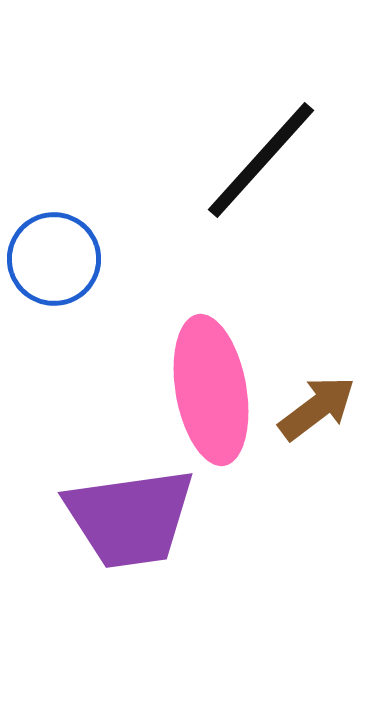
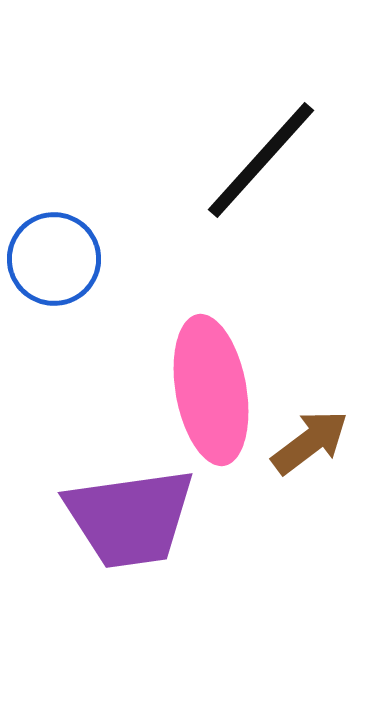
brown arrow: moved 7 px left, 34 px down
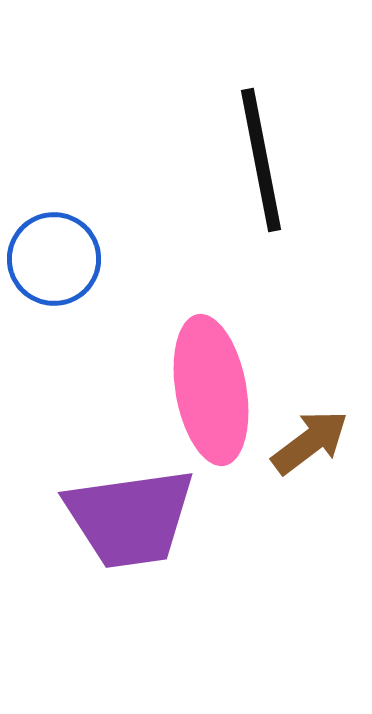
black line: rotated 53 degrees counterclockwise
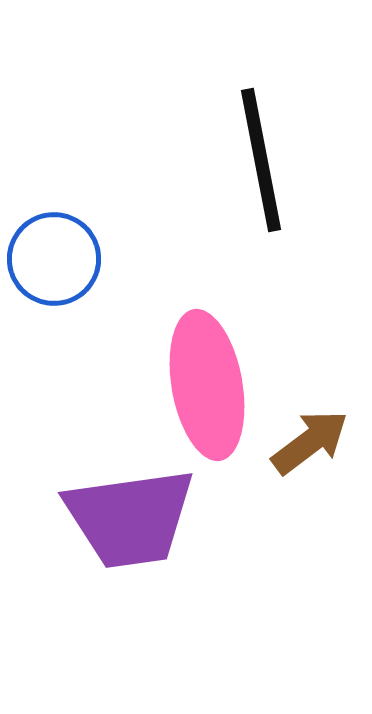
pink ellipse: moved 4 px left, 5 px up
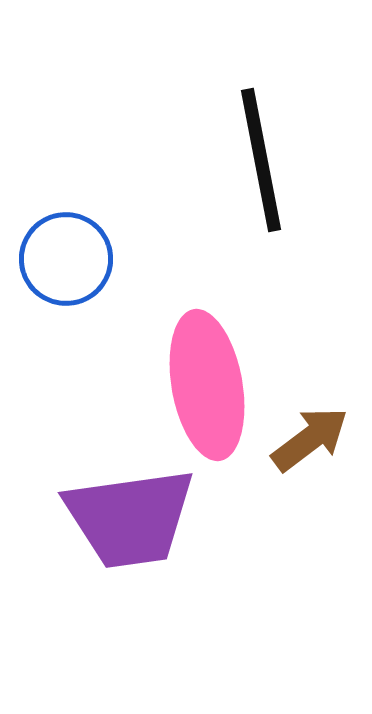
blue circle: moved 12 px right
brown arrow: moved 3 px up
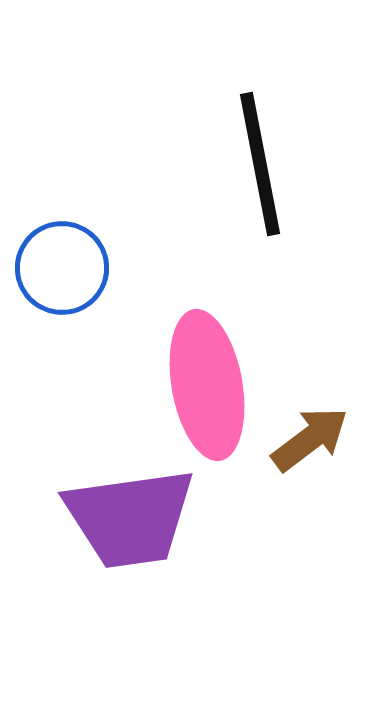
black line: moved 1 px left, 4 px down
blue circle: moved 4 px left, 9 px down
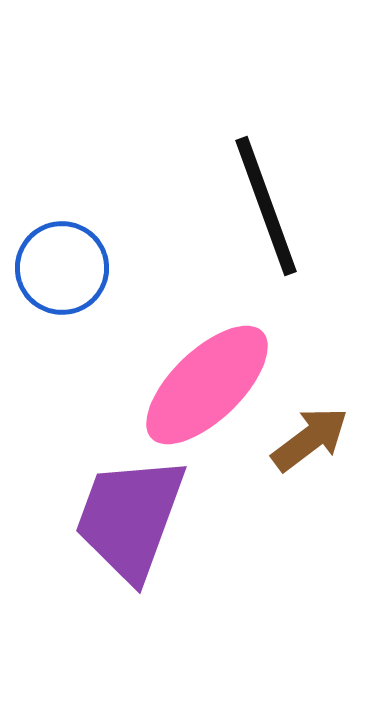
black line: moved 6 px right, 42 px down; rotated 9 degrees counterclockwise
pink ellipse: rotated 56 degrees clockwise
purple trapezoid: rotated 118 degrees clockwise
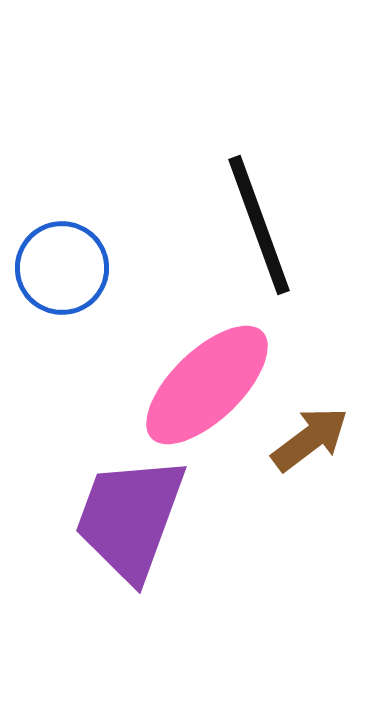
black line: moved 7 px left, 19 px down
